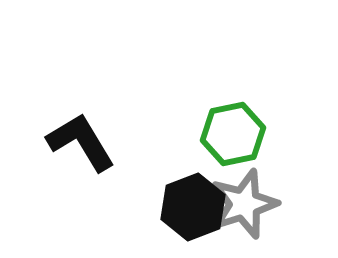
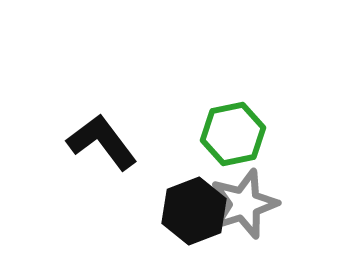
black L-shape: moved 21 px right; rotated 6 degrees counterclockwise
black hexagon: moved 1 px right, 4 px down
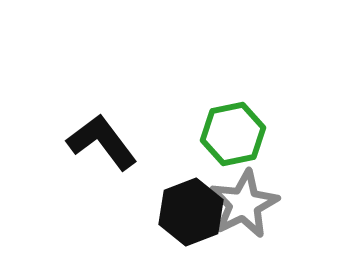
gray star: rotated 8 degrees counterclockwise
black hexagon: moved 3 px left, 1 px down
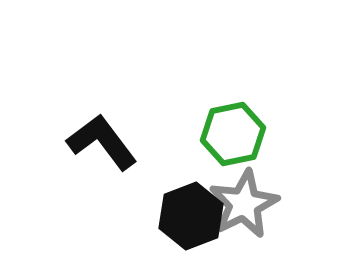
black hexagon: moved 4 px down
